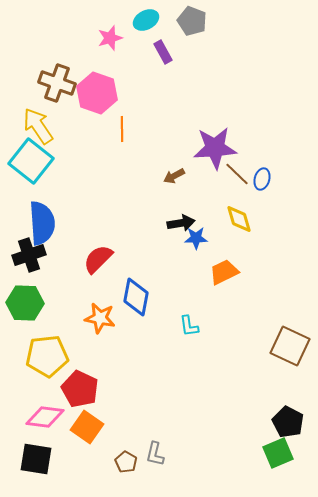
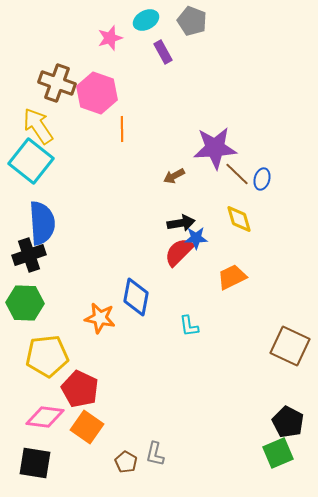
red semicircle: moved 81 px right, 7 px up
orange trapezoid: moved 8 px right, 5 px down
black square: moved 1 px left, 4 px down
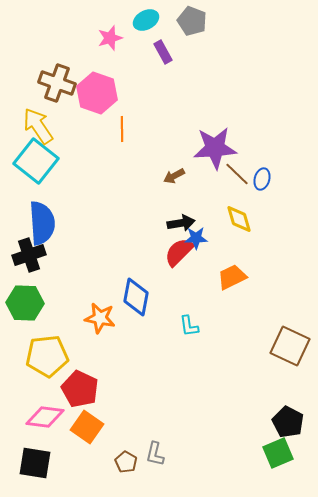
cyan square: moved 5 px right
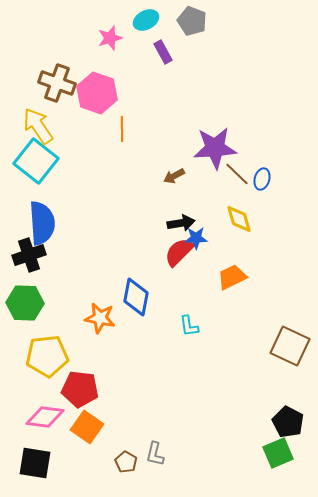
red pentagon: rotated 18 degrees counterclockwise
